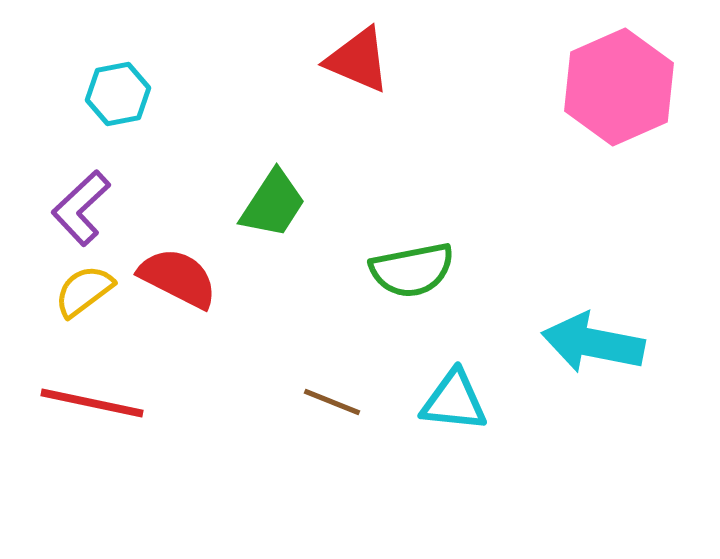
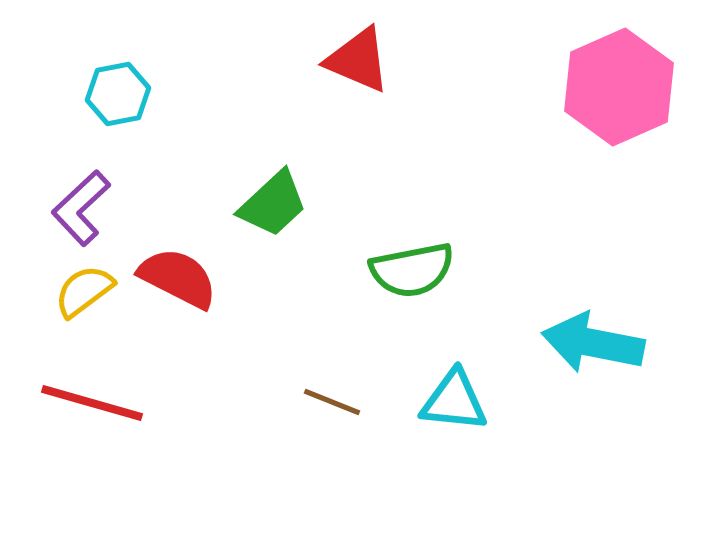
green trapezoid: rotated 14 degrees clockwise
red line: rotated 4 degrees clockwise
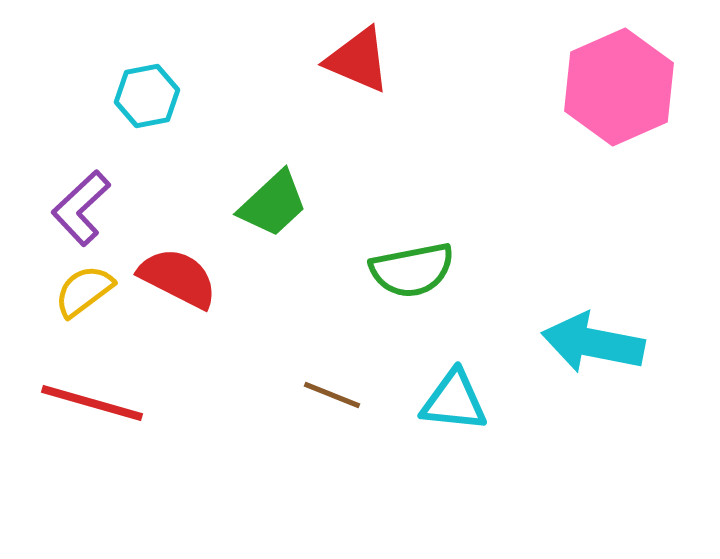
cyan hexagon: moved 29 px right, 2 px down
brown line: moved 7 px up
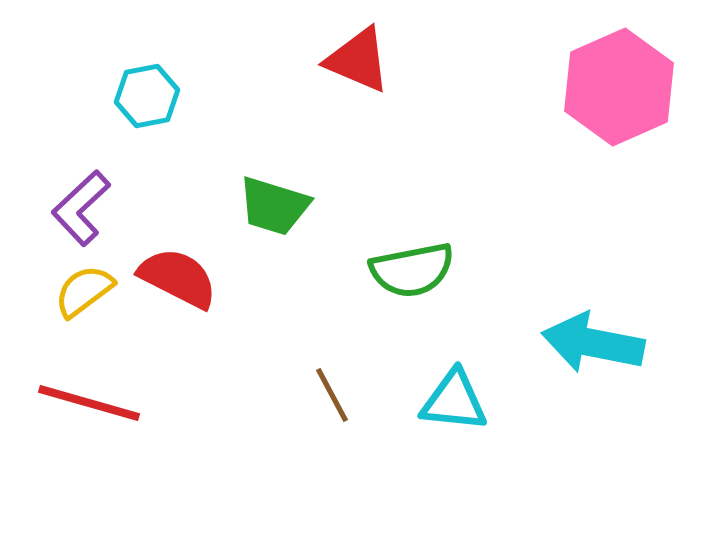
green trapezoid: moved 1 px right, 2 px down; rotated 60 degrees clockwise
brown line: rotated 40 degrees clockwise
red line: moved 3 px left
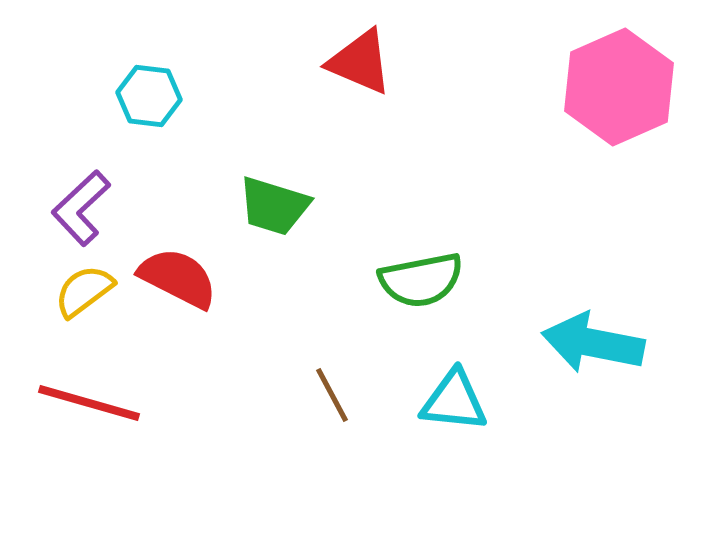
red triangle: moved 2 px right, 2 px down
cyan hexagon: moved 2 px right; rotated 18 degrees clockwise
green semicircle: moved 9 px right, 10 px down
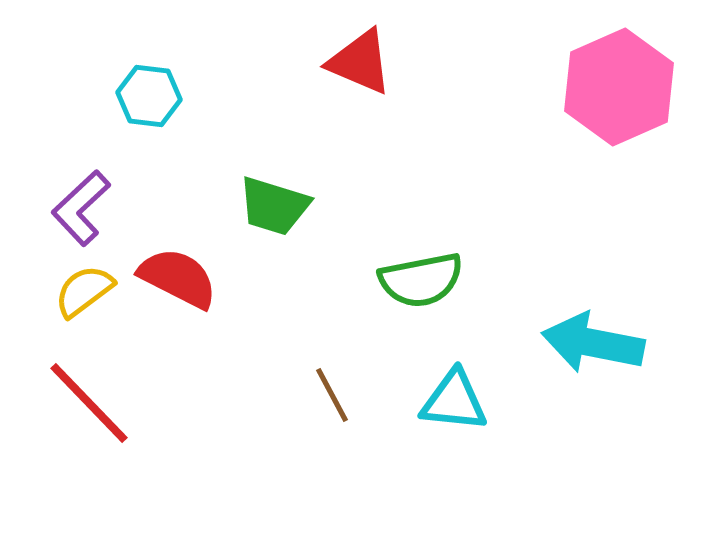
red line: rotated 30 degrees clockwise
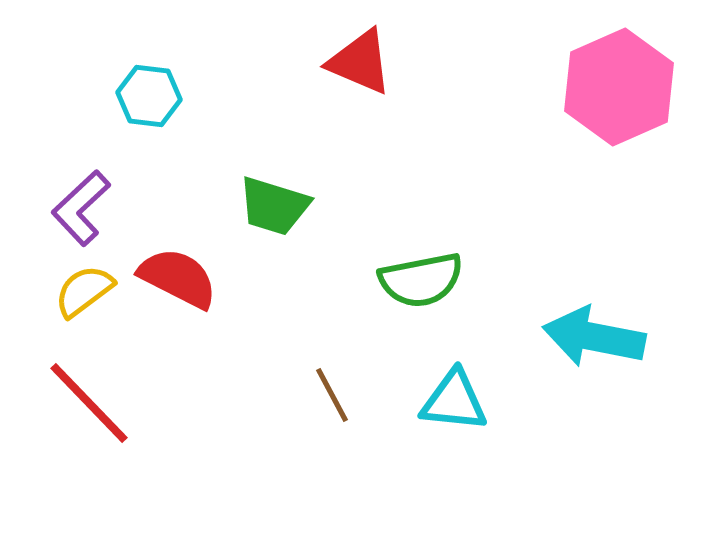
cyan arrow: moved 1 px right, 6 px up
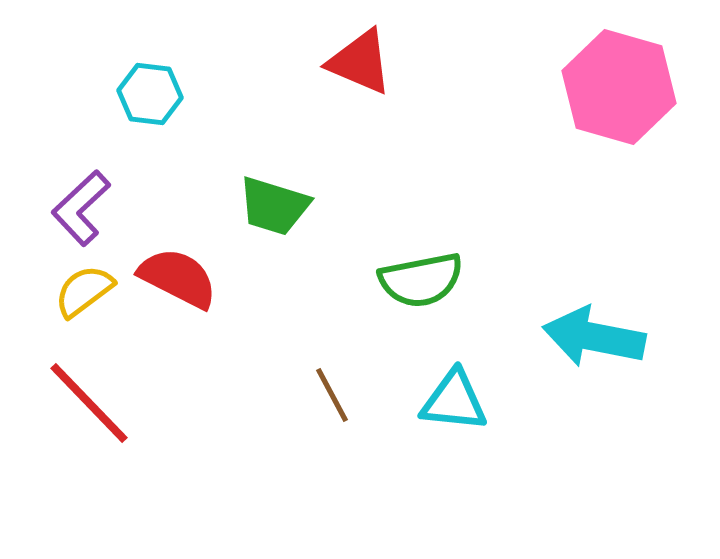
pink hexagon: rotated 20 degrees counterclockwise
cyan hexagon: moved 1 px right, 2 px up
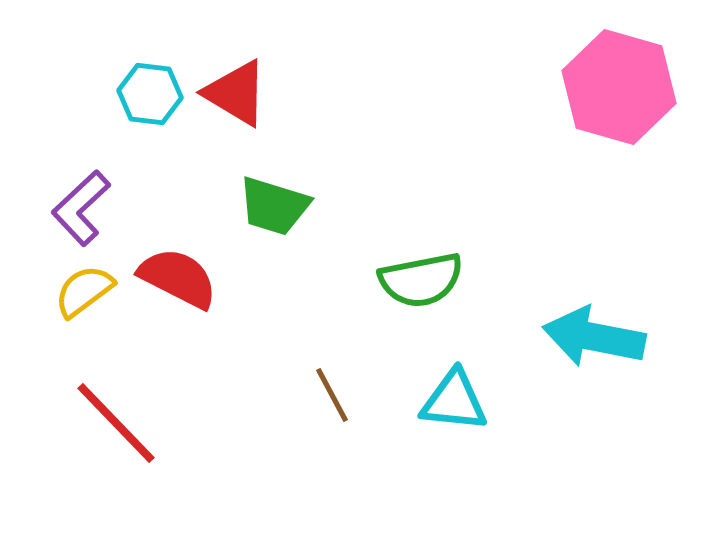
red triangle: moved 124 px left, 31 px down; rotated 8 degrees clockwise
red line: moved 27 px right, 20 px down
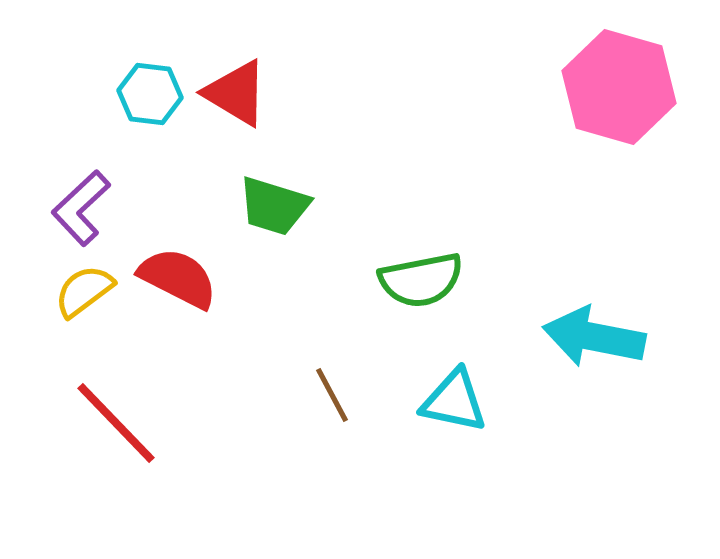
cyan triangle: rotated 6 degrees clockwise
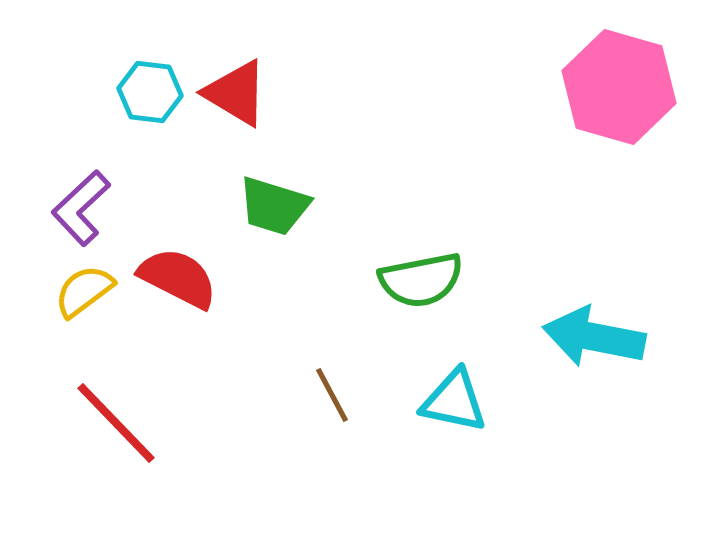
cyan hexagon: moved 2 px up
